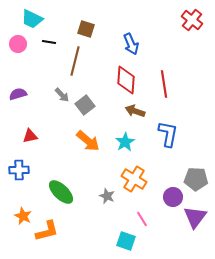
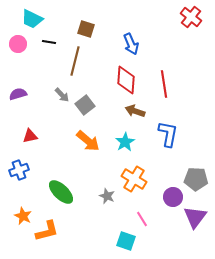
red cross: moved 1 px left, 3 px up
blue cross: rotated 18 degrees counterclockwise
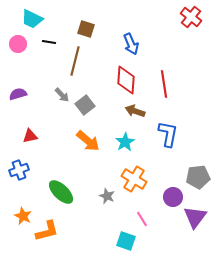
gray pentagon: moved 2 px right, 2 px up; rotated 10 degrees counterclockwise
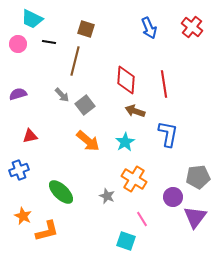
red cross: moved 1 px right, 10 px down
blue arrow: moved 18 px right, 16 px up
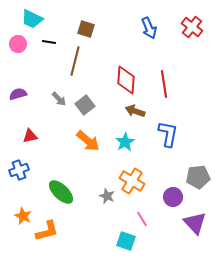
gray arrow: moved 3 px left, 4 px down
orange cross: moved 2 px left, 2 px down
purple triangle: moved 6 px down; rotated 20 degrees counterclockwise
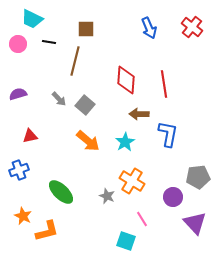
brown square: rotated 18 degrees counterclockwise
gray square: rotated 12 degrees counterclockwise
brown arrow: moved 4 px right, 3 px down; rotated 18 degrees counterclockwise
